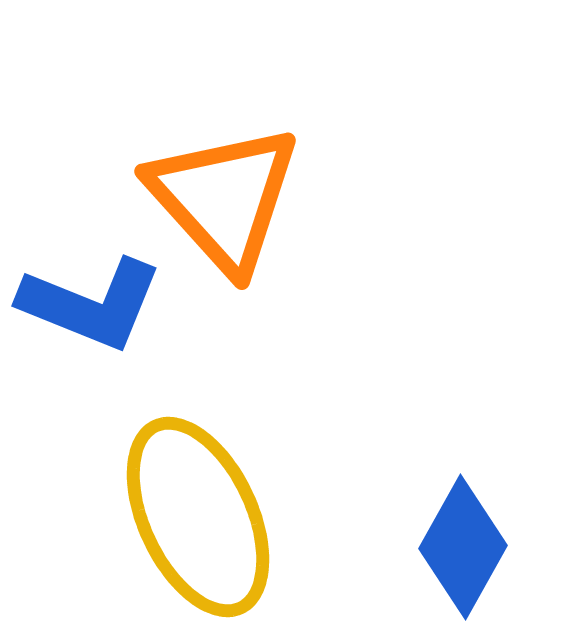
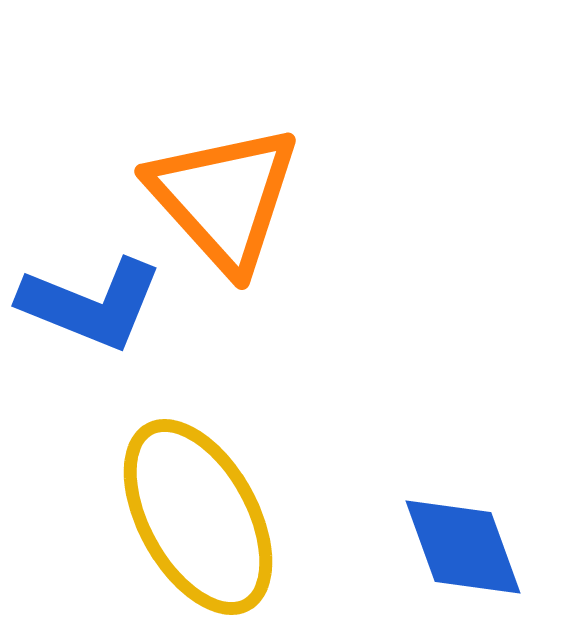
yellow ellipse: rotated 4 degrees counterclockwise
blue diamond: rotated 49 degrees counterclockwise
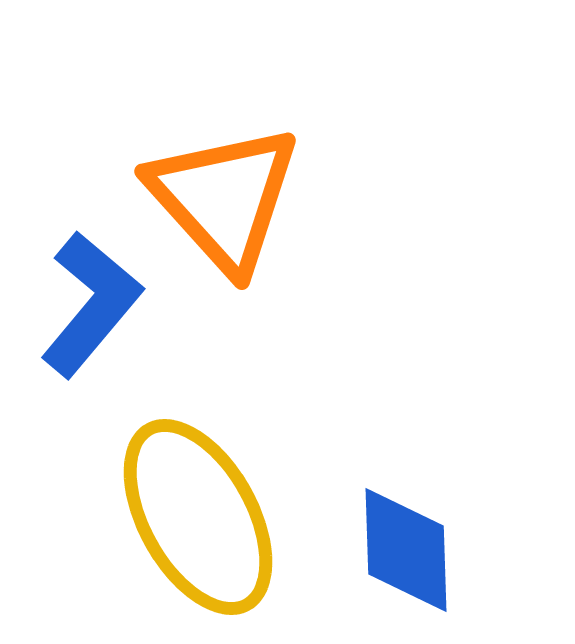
blue L-shape: rotated 72 degrees counterclockwise
blue diamond: moved 57 px left, 3 px down; rotated 18 degrees clockwise
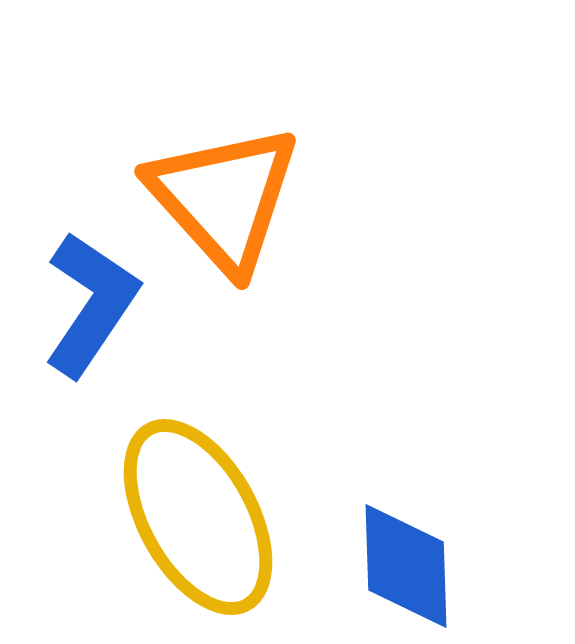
blue L-shape: rotated 6 degrees counterclockwise
blue diamond: moved 16 px down
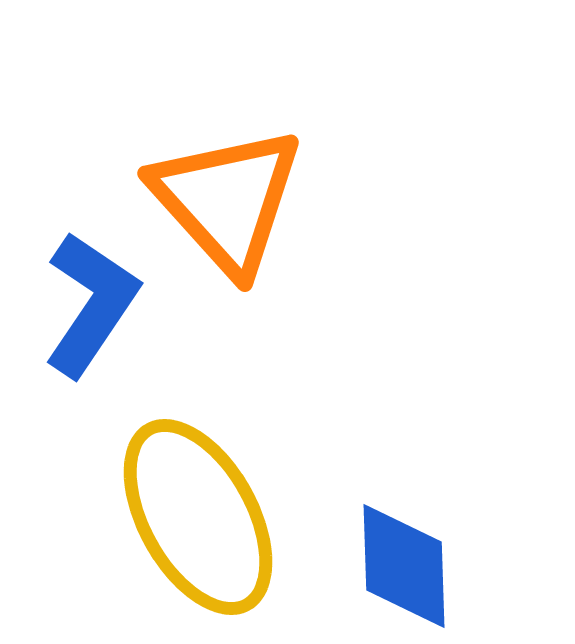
orange triangle: moved 3 px right, 2 px down
blue diamond: moved 2 px left
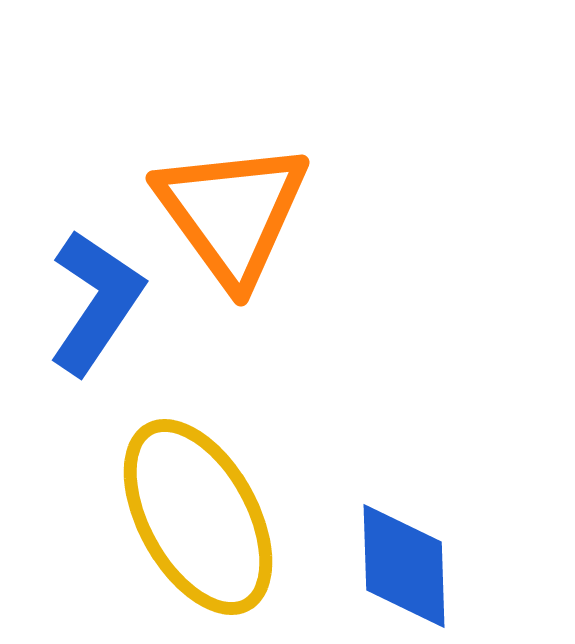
orange triangle: moved 5 px right, 13 px down; rotated 6 degrees clockwise
blue L-shape: moved 5 px right, 2 px up
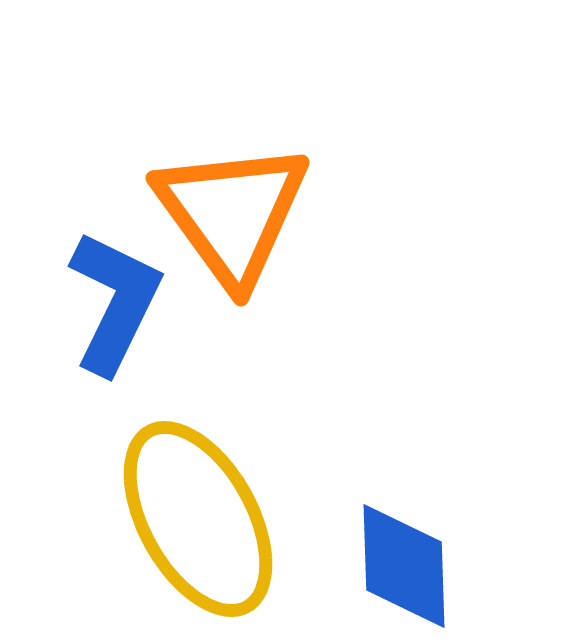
blue L-shape: moved 19 px right; rotated 8 degrees counterclockwise
yellow ellipse: moved 2 px down
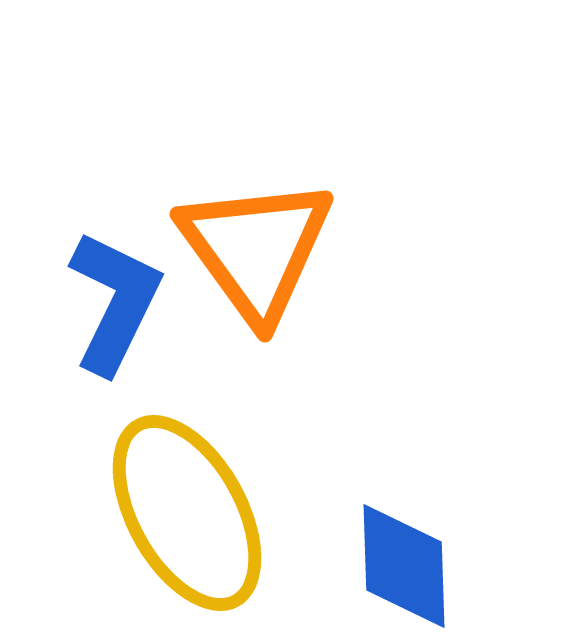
orange triangle: moved 24 px right, 36 px down
yellow ellipse: moved 11 px left, 6 px up
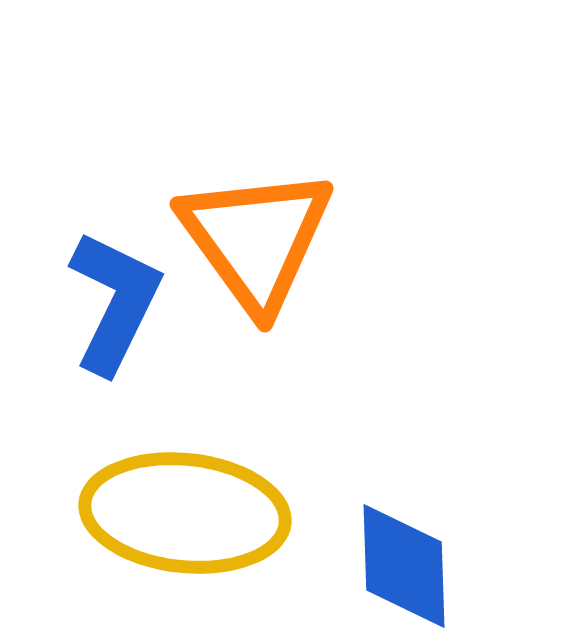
orange triangle: moved 10 px up
yellow ellipse: moved 2 px left; rotated 55 degrees counterclockwise
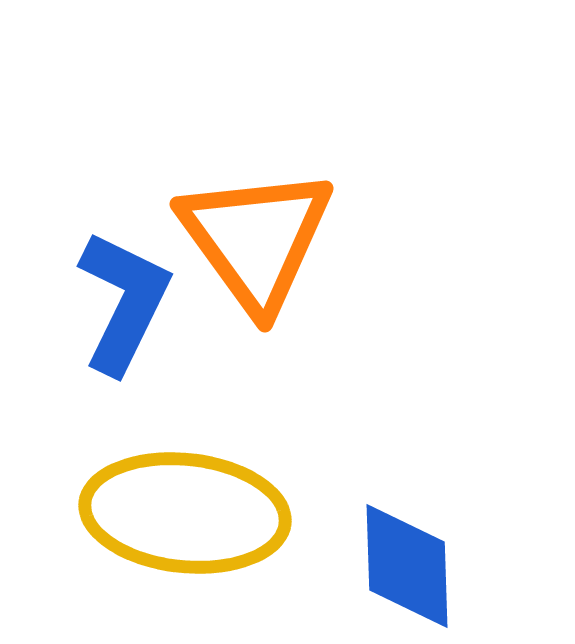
blue L-shape: moved 9 px right
blue diamond: moved 3 px right
